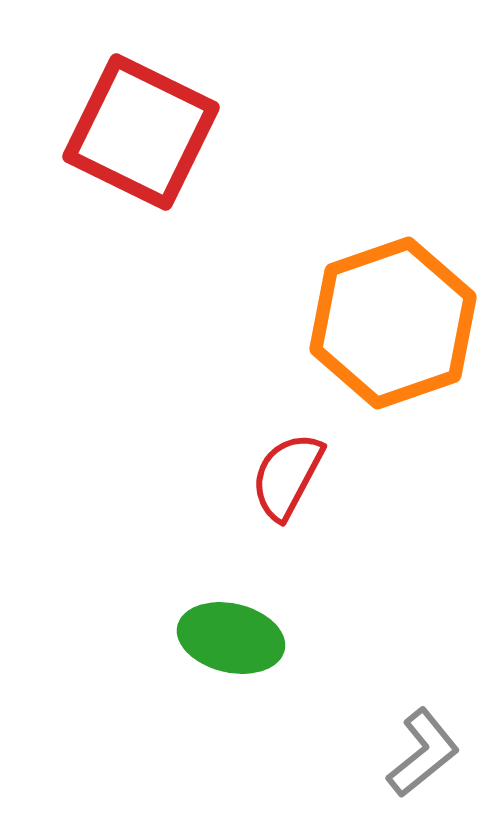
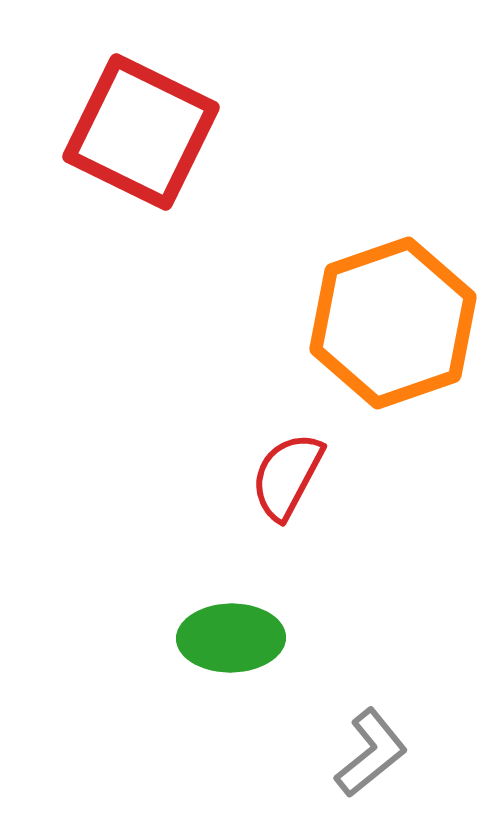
green ellipse: rotated 14 degrees counterclockwise
gray L-shape: moved 52 px left
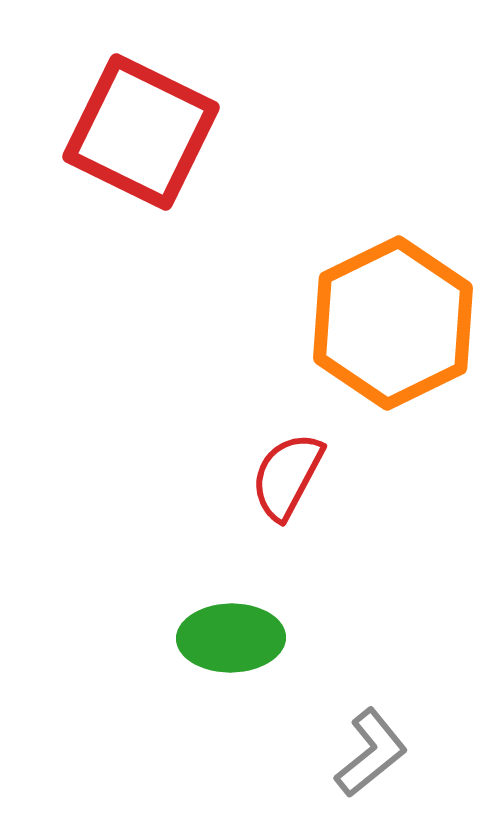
orange hexagon: rotated 7 degrees counterclockwise
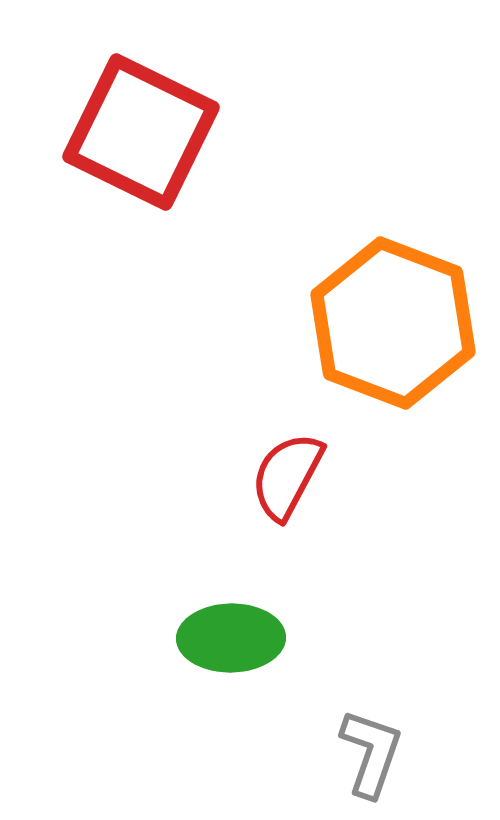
orange hexagon: rotated 13 degrees counterclockwise
gray L-shape: rotated 32 degrees counterclockwise
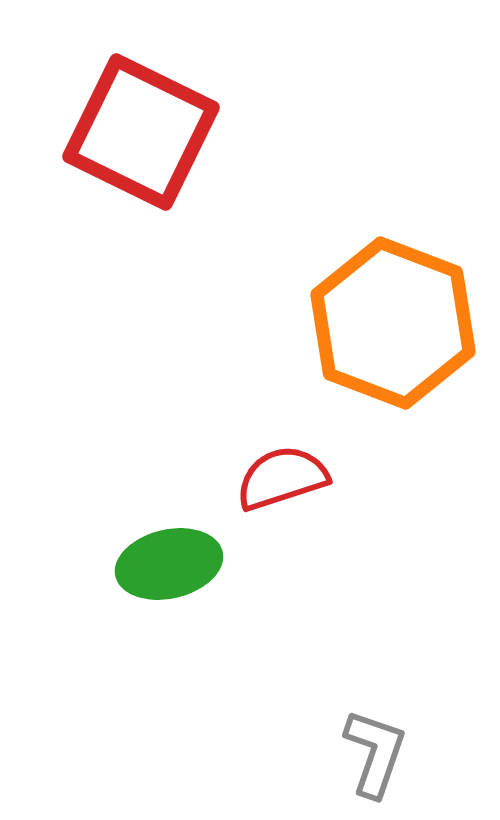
red semicircle: moved 5 px left, 2 px down; rotated 44 degrees clockwise
green ellipse: moved 62 px left, 74 px up; rotated 12 degrees counterclockwise
gray L-shape: moved 4 px right
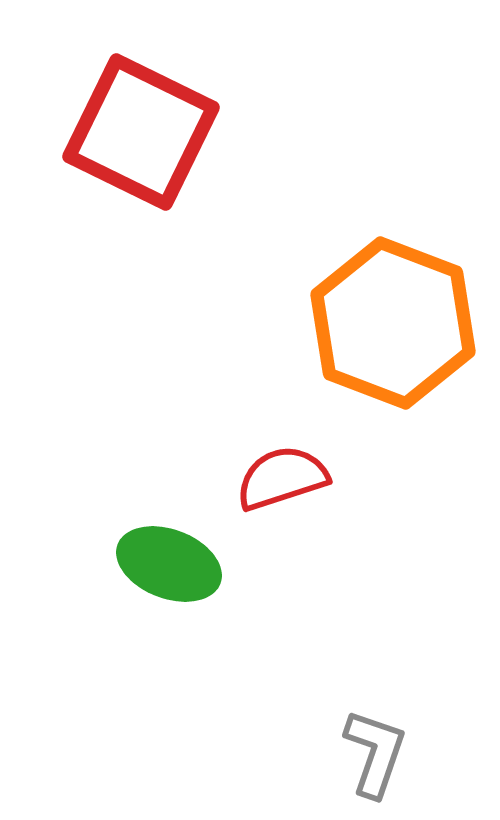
green ellipse: rotated 34 degrees clockwise
